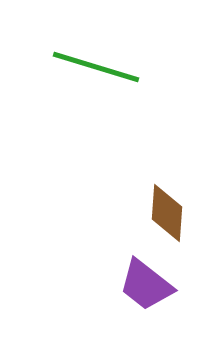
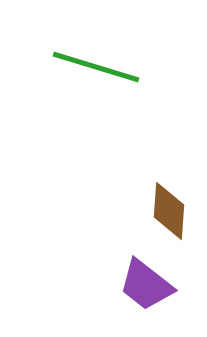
brown diamond: moved 2 px right, 2 px up
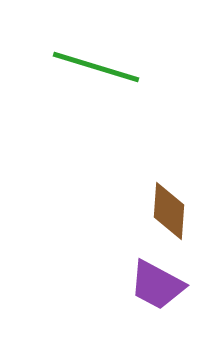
purple trapezoid: moved 11 px right; rotated 10 degrees counterclockwise
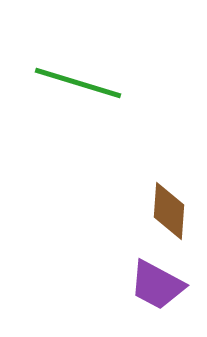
green line: moved 18 px left, 16 px down
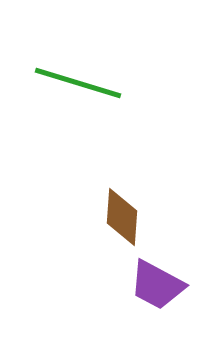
brown diamond: moved 47 px left, 6 px down
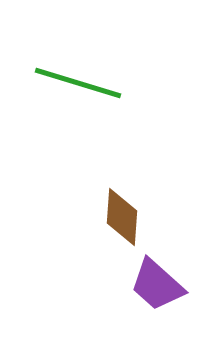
purple trapezoid: rotated 14 degrees clockwise
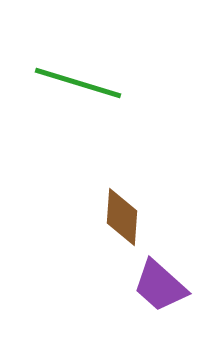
purple trapezoid: moved 3 px right, 1 px down
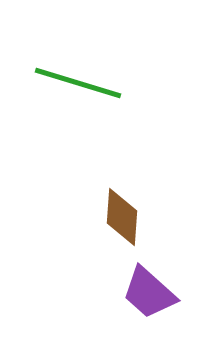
purple trapezoid: moved 11 px left, 7 px down
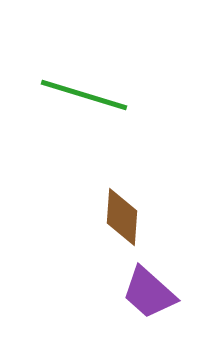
green line: moved 6 px right, 12 px down
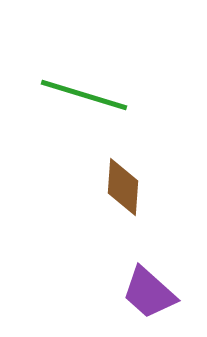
brown diamond: moved 1 px right, 30 px up
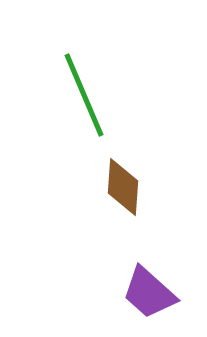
green line: rotated 50 degrees clockwise
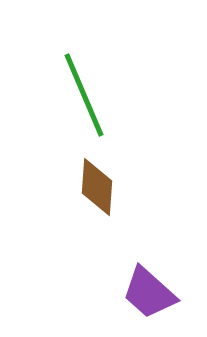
brown diamond: moved 26 px left
